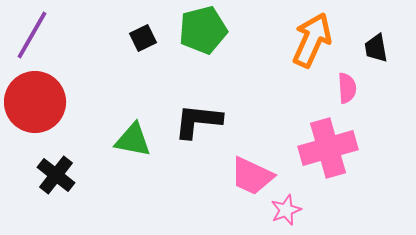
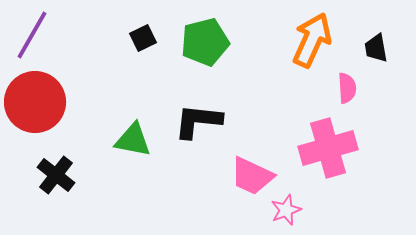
green pentagon: moved 2 px right, 12 px down
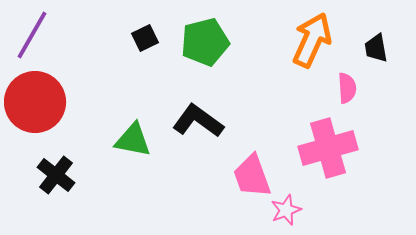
black square: moved 2 px right
black L-shape: rotated 30 degrees clockwise
pink trapezoid: rotated 45 degrees clockwise
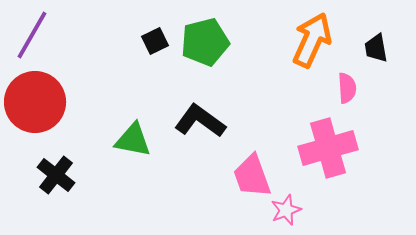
black square: moved 10 px right, 3 px down
black L-shape: moved 2 px right
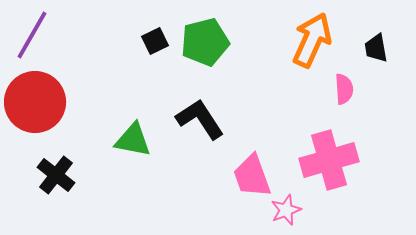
pink semicircle: moved 3 px left, 1 px down
black L-shape: moved 2 px up; rotated 21 degrees clockwise
pink cross: moved 1 px right, 12 px down
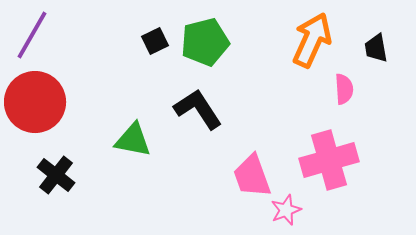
black L-shape: moved 2 px left, 10 px up
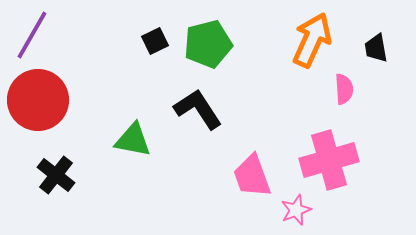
green pentagon: moved 3 px right, 2 px down
red circle: moved 3 px right, 2 px up
pink star: moved 10 px right
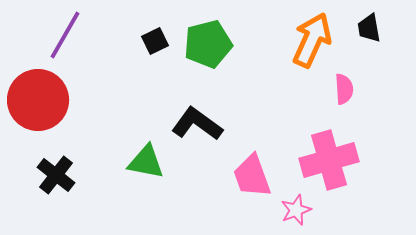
purple line: moved 33 px right
black trapezoid: moved 7 px left, 20 px up
black L-shape: moved 1 px left, 15 px down; rotated 21 degrees counterclockwise
green triangle: moved 13 px right, 22 px down
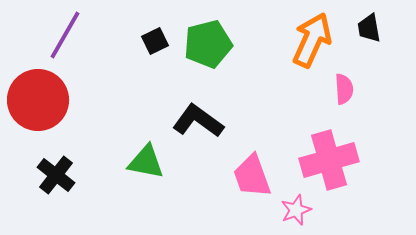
black L-shape: moved 1 px right, 3 px up
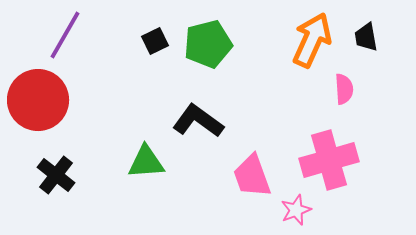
black trapezoid: moved 3 px left, 9 px down
green triangle: rotated 15 degrees counterclockwise
